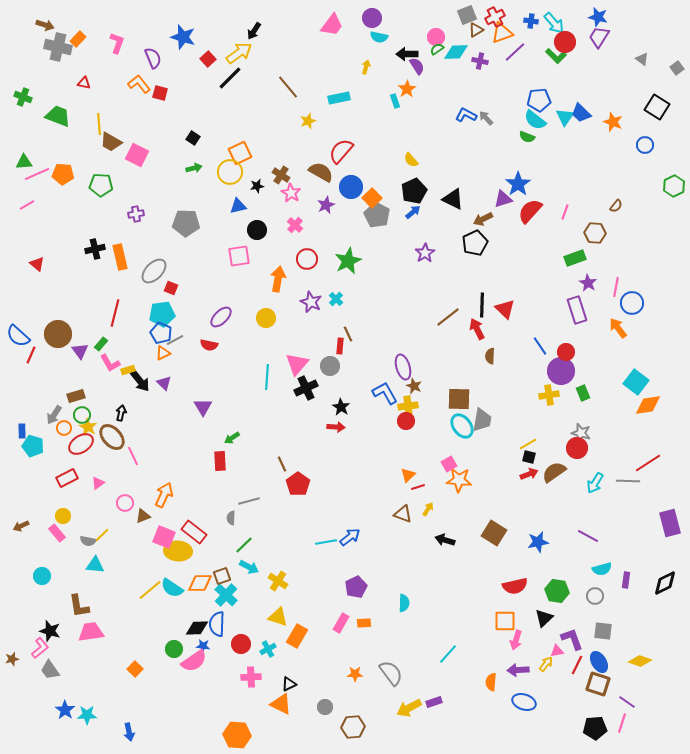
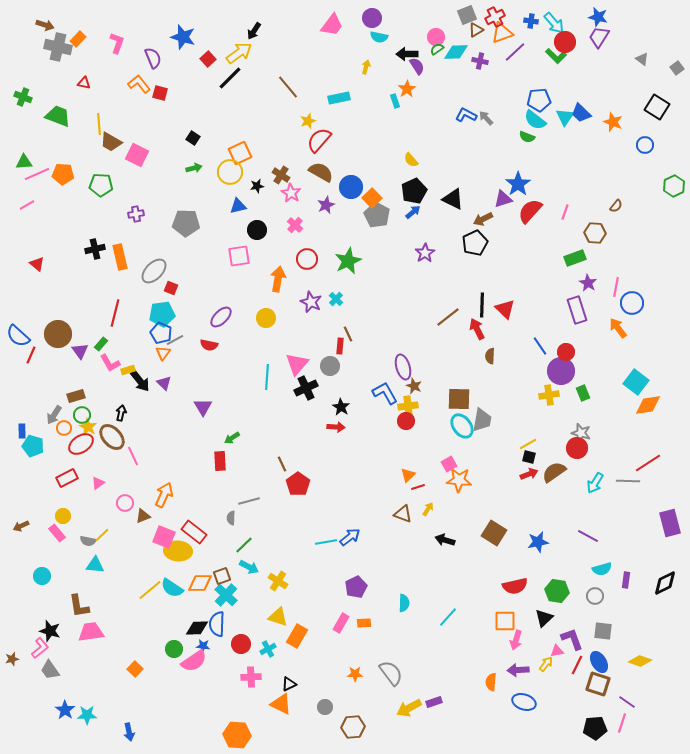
red semicircle at (341, 151): moved 22 px left, 11 px up
orange triangle at (163, 353): rotated 28 degrees counterclockwise
cyan line at (448, 654): moved 37 px up
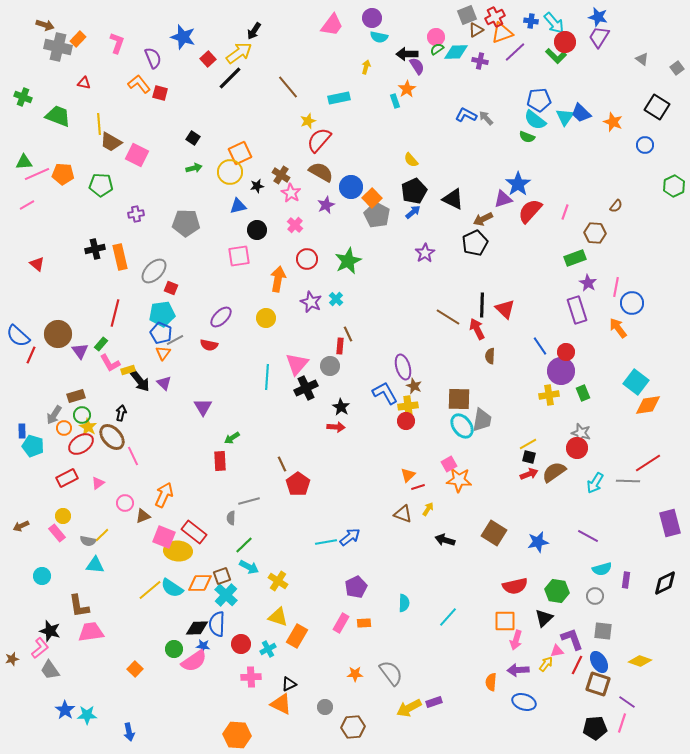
brown line at (448, 317): rotated 70 degrees clockwise
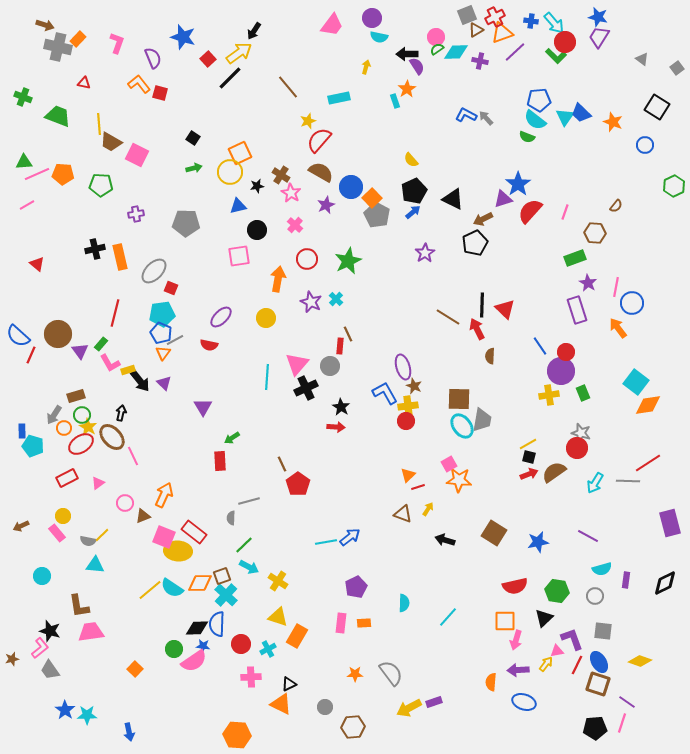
pink rectangle at (341, 623): rotated 24 degrees counterclockwise
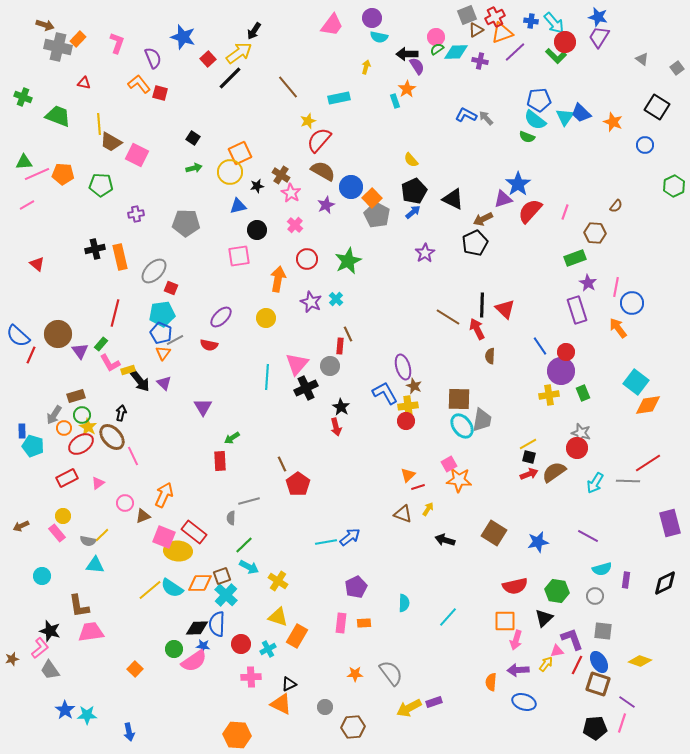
brown semicircle at (321, 172): moved 2 px right, 1 px up
red arrow at (336, 427): rotated 72 degrees clockwise
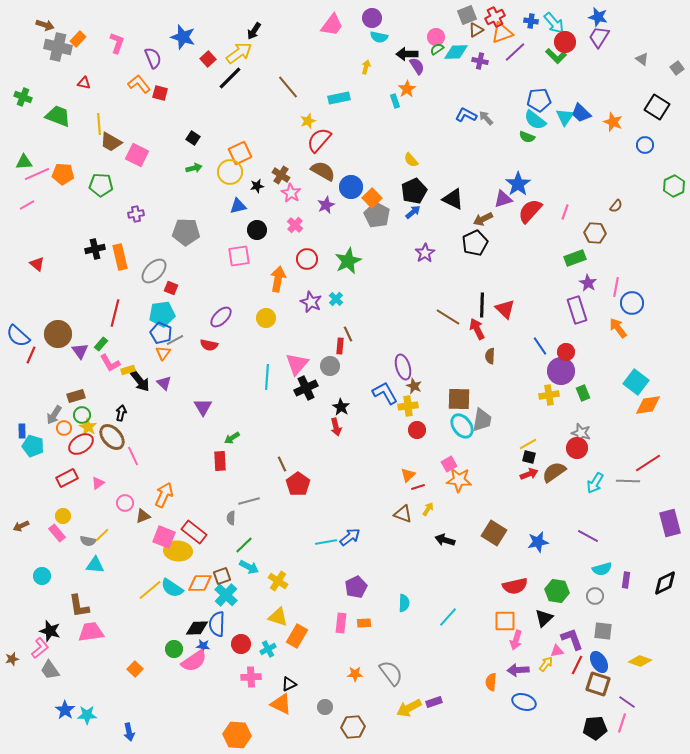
gray pentagon at (186, 223): moved 9 px down
red circle at (406, 421): moved 11 px right, 9 px down
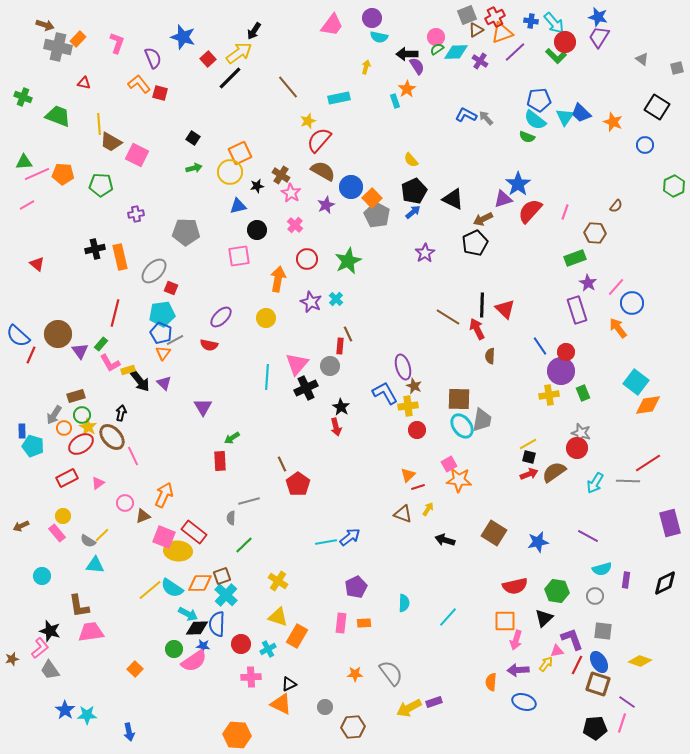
purple cross at (480, 61): rotated 21 degrees clockwise
gray square at (677, 68): rotated 24 degrees clockwise
pink line at (616, 287): rotated 30 degrees clockwise
gray semicircle at (88, 541): rotated 21 degrees clockwise
cyan arrow at (249, 567): moved 61 px left, 47 px down
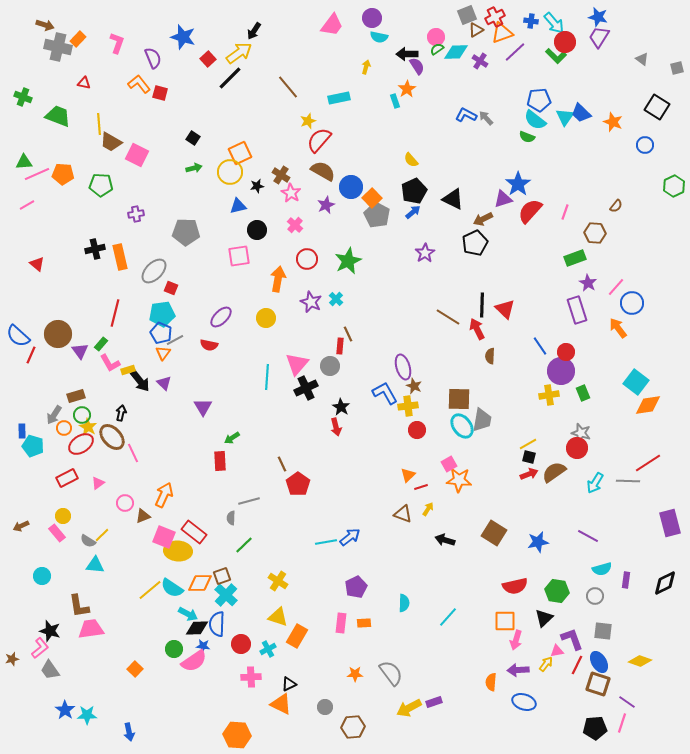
pink line at (133, 456): moved 3 px up
red line at (418, 487): moved 3 px right
pink trapezoid at (91, 632): moved 3 px up
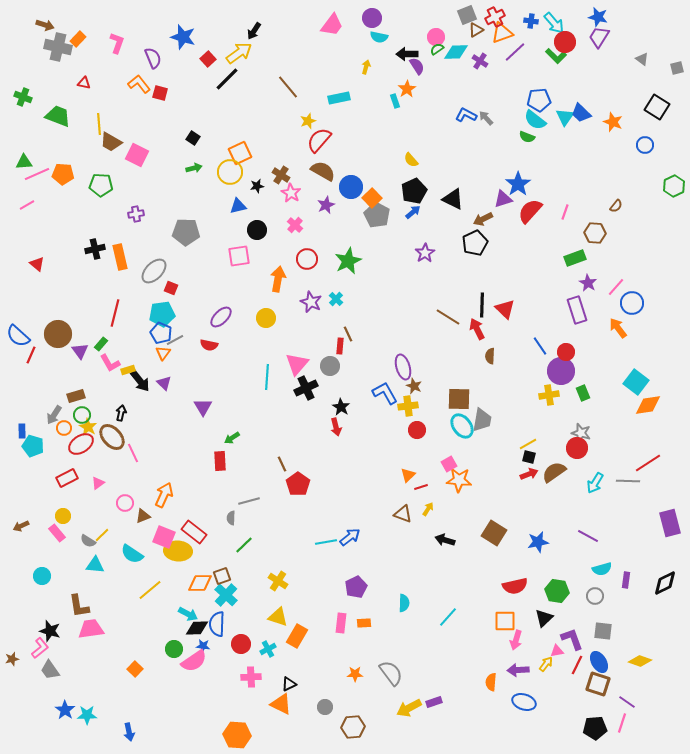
black line at (230, 78): moved 3 px left, 1 px down
cyan semicircle at (172, 588): moved 40 px left, 34 px up
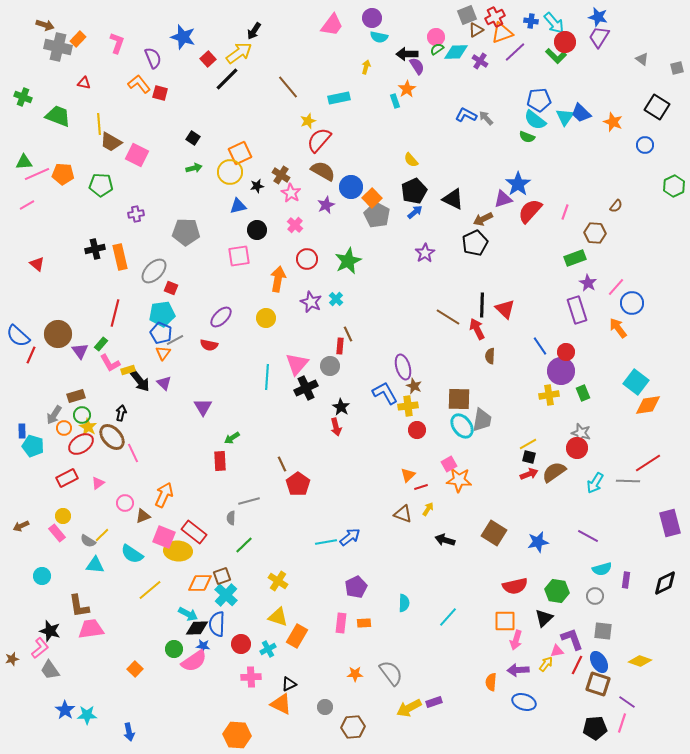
blue arrow at (413, 212): moved 2 px right
